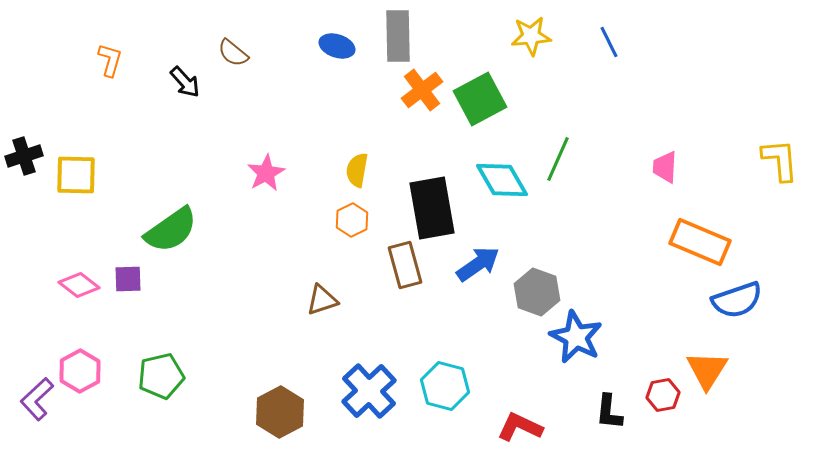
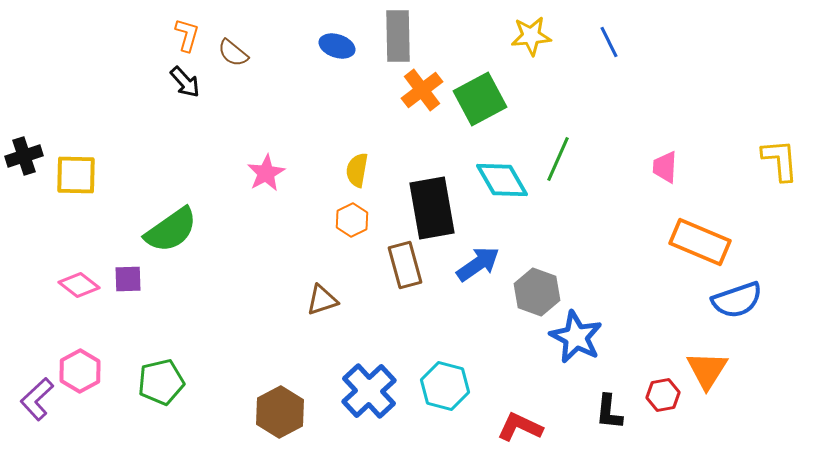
orange L-shape: moved 77 px right, 25 px up
green pentagon: moved 6 px down
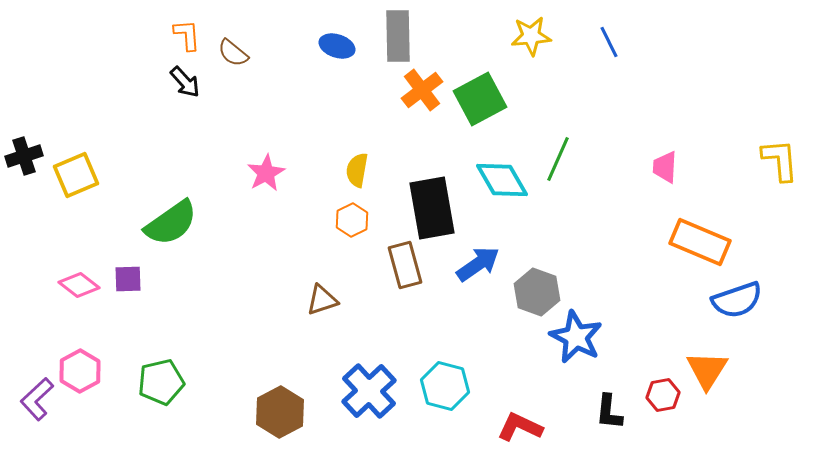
orange L-shape: rotated 20 degrees counterclockwise
yellow square: rotated 24 degrees counterclockwise
green semicircle: moved 7 px up
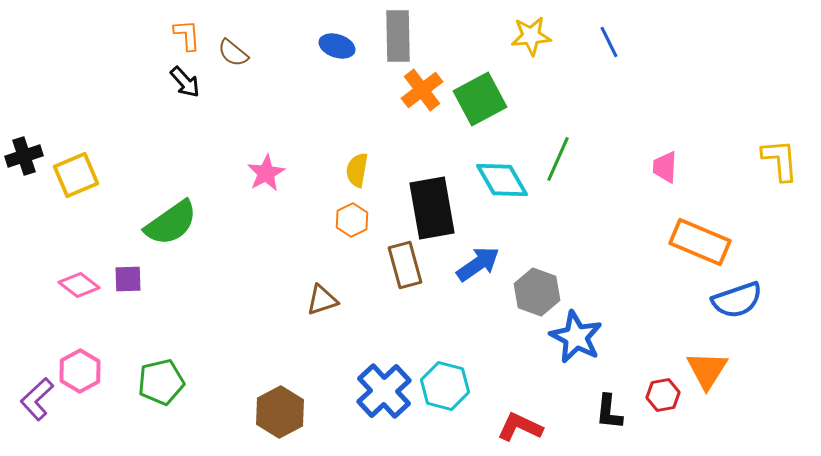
blue cross: moved 15 px right
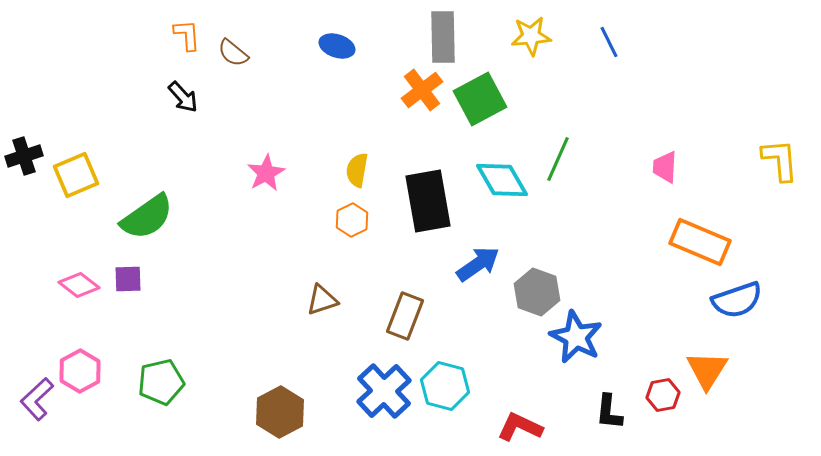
gray rectangle: moved 45 px right, 1 px down
black arrow: moved 2 px left, 15 px down
black rectangle: moved 4 px left, 7 px up
green semicircle: moved 24 px left, 6 px up
brown rectangle: moved 51 px down; rotated 36 degrees clockwise
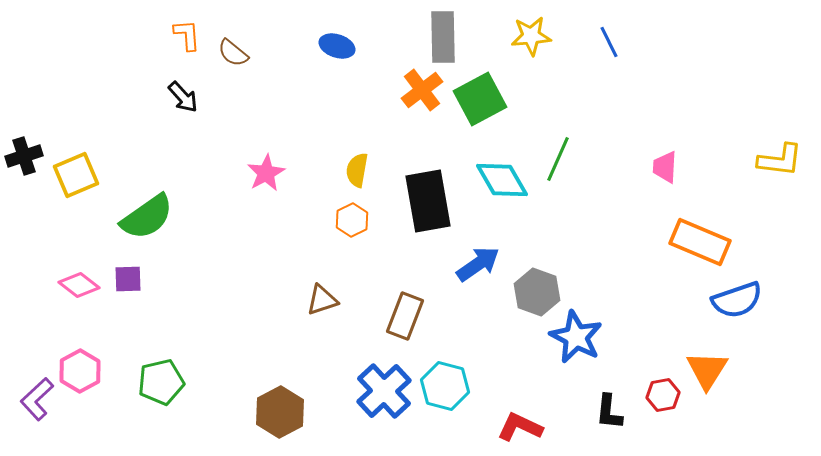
yellow L-shape: rotated 102 degrees clockwise
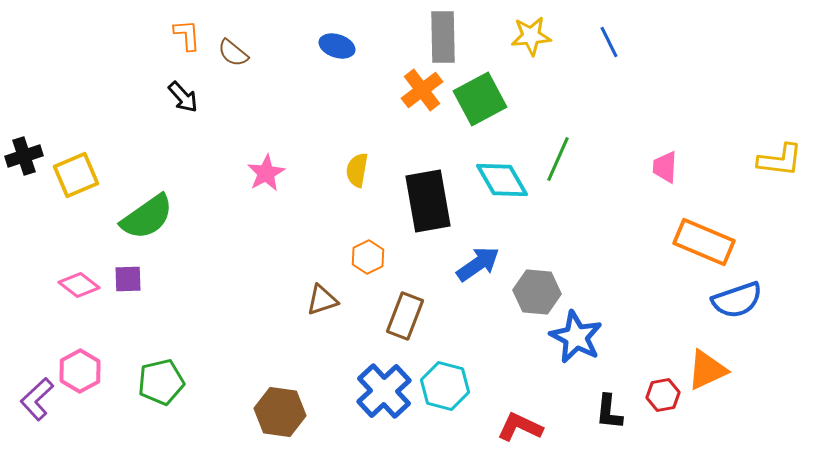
orange hexagon: moved 16 px right, 37 px down
orange rectangle: moved 4 px right
gray hexagon: rotated 15 degrees counterclockwise
orange triangle: rotated 33 degrees clockwise
brown hexagon: rotated 24 degrees counterclockwise
